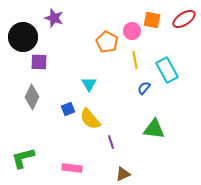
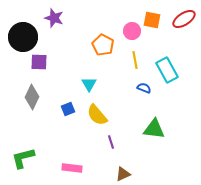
orange pentagon: moved 4 px left, 3 px down
blue semicircle: rotated 72 degrees clockwise
yellow semicircle: moved 7 px right, 4 px up
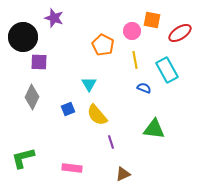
red ellipse: moved 4 px left, 14 px down
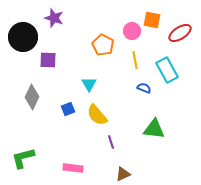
purple square: moved 9 px right, 2 px up
pink rectangle: moved 1 px right
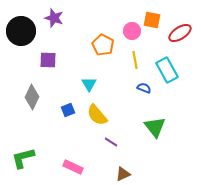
black circle: moved 2 px left, 6 px up
blue square: moved 1 px down
green triangle: moved 1 px right, 2 px up; rotated 45 degrees clockwise
purple line: rotated 40 degrees counterclockwise
pink rectangle: moved 1 px up; rotated 18 degrees clockwise
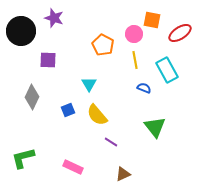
pink circle: moved 2 px right, 3 px down
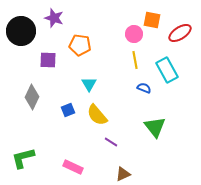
orange pentagon: moved 23 px left; rotated 20 degrees counterclockwise
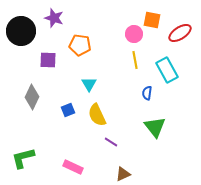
blue semicircle: moved 3 px right, 5 px down; rotated 104 degrees counterclockwise
yellow semicircle: rotated 15 degrees clockwise
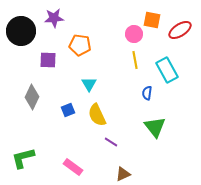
purple star: rotated 24 degrees counterclockwise
red ellipse: moved 3 px up
pink rectangle: rotated 12 degrees clockwise
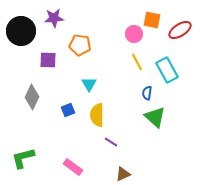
yellow line: moved 2 px right, 2 px down; rotated 18 degrees counterclockwise
yellow semicircle: rotated 25 degrees clockwise
green triangle: moved 10 px up; rotated 10 degrees counterclockwise
